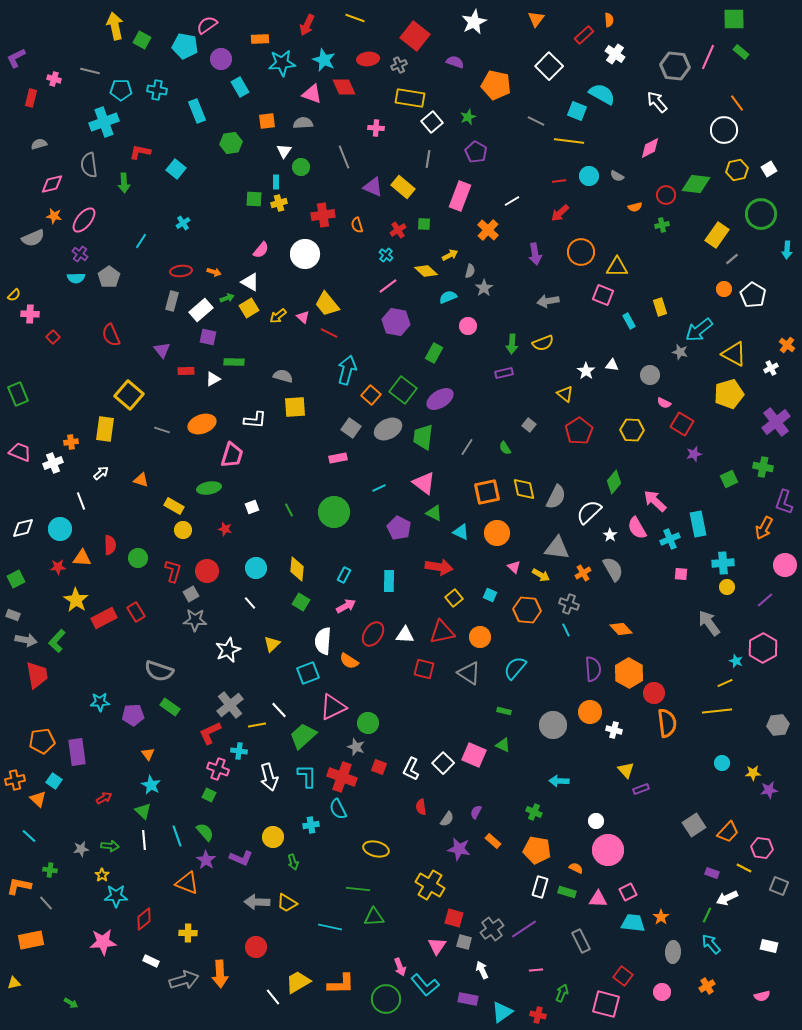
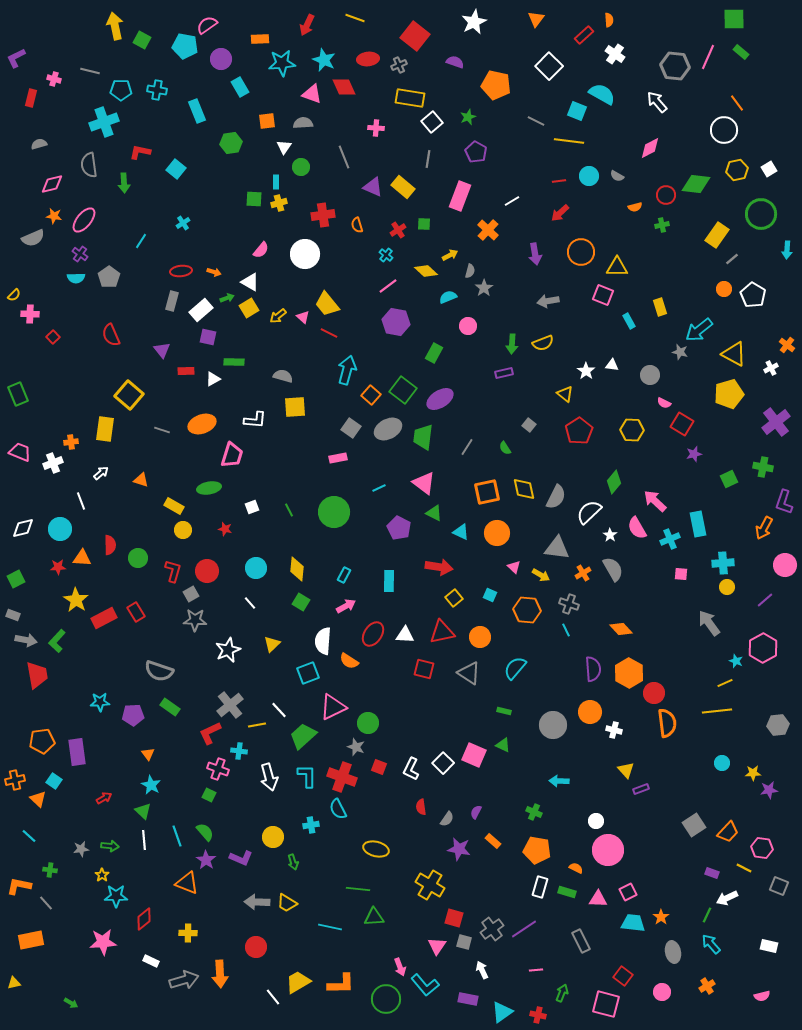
white triangle at (284, 151): moved 4 px up
gray ellipse at (673, 952): rotated 15 degrees counterclockwise
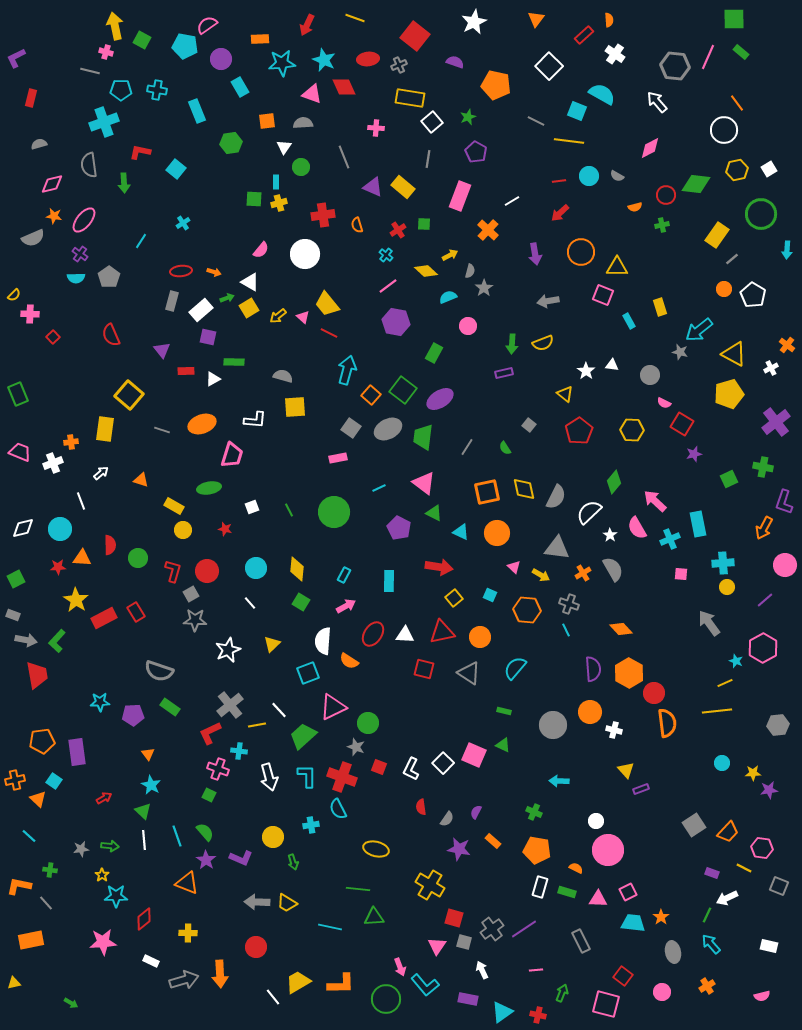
pink cross at (54, 79): moved 52 px right, 27 px up
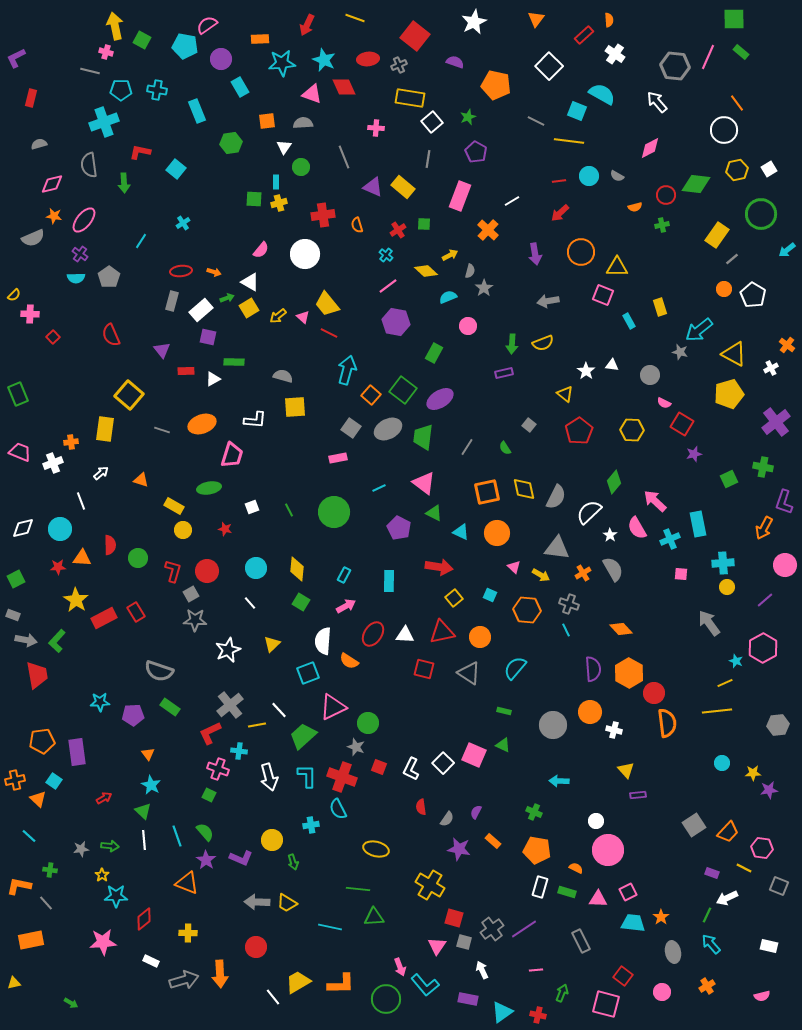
cyan arrow at (787, 250): rotated 48 degrees clockwise
purple rectangle at (641, 789): moved 3 px left, 6 px down; rotated 14 degrees clockwise
yellow circle at (273, 837): moved 1 px left, 3 px down
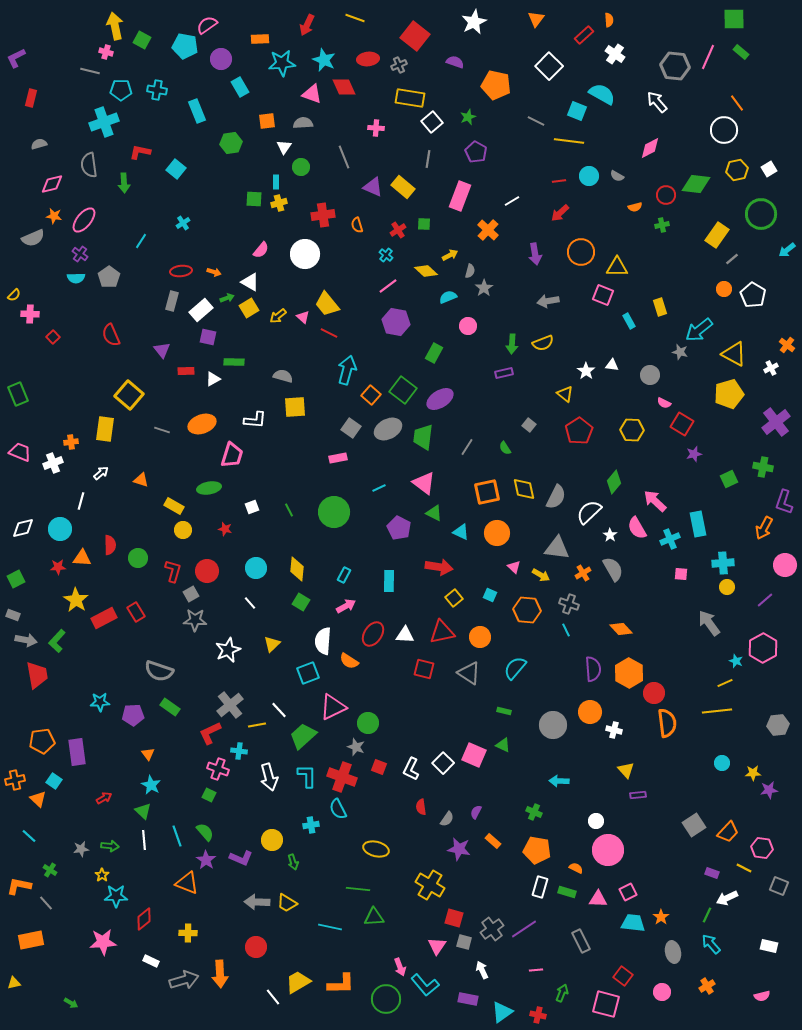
white line at (81, 501): rotated 36 degrees clockwise
green cross at (50, 870): rotated 24 degrees clockwise
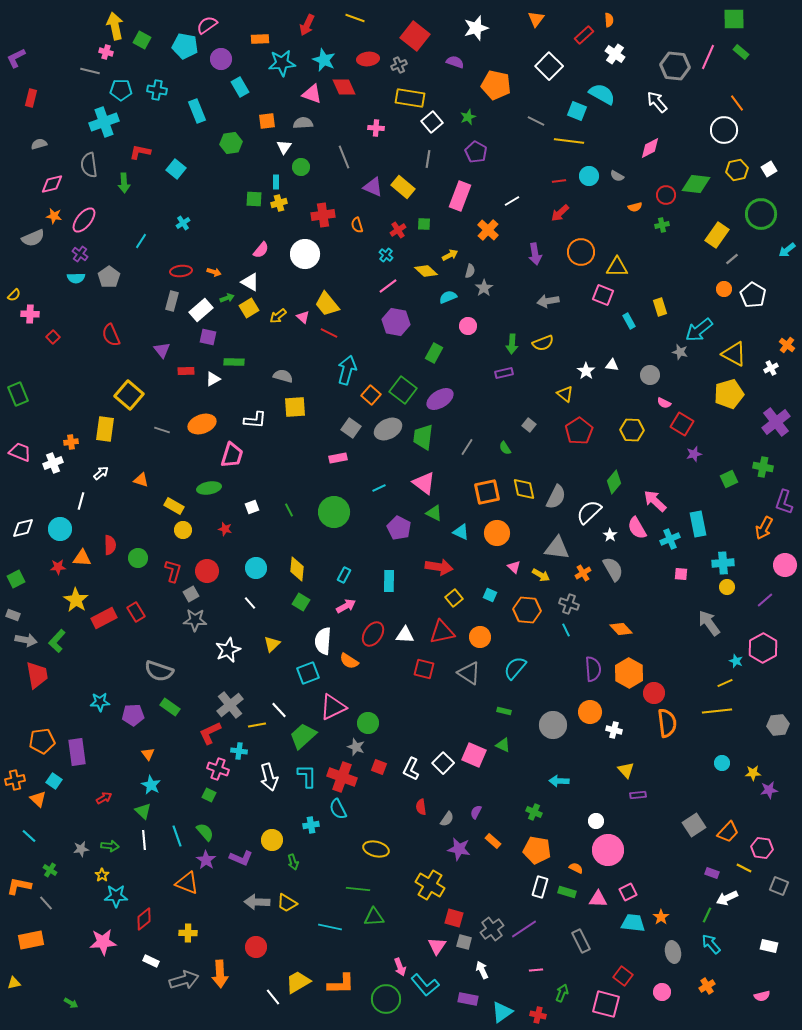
white star at (474, 22): moved 2 px right, 6 px down; rotated 10 degrees clockwise
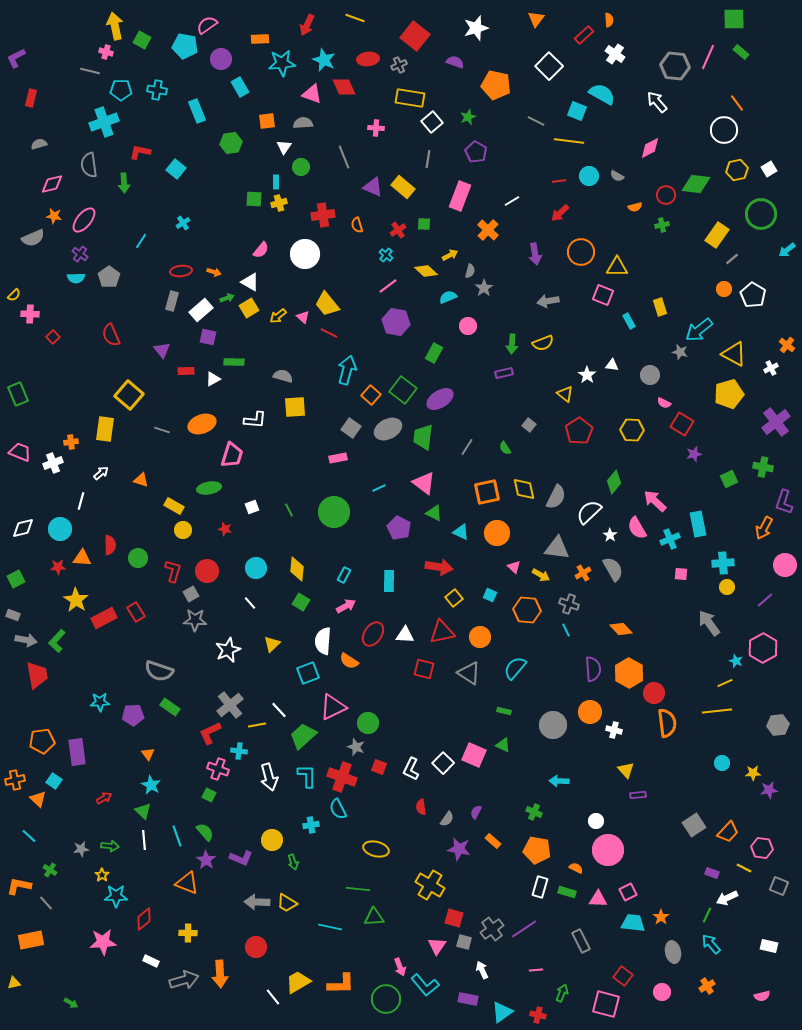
white star at (586, 371): moved 1 px right, 4 px down
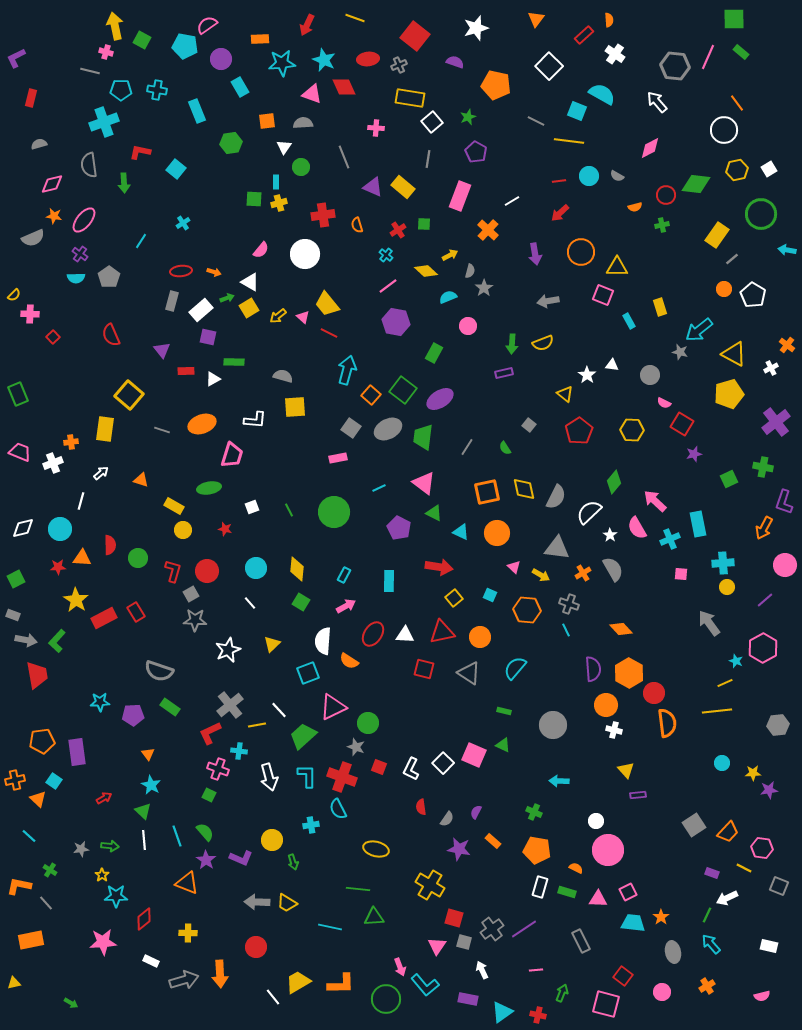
cyan arrow at (787, 250): rotated 48 degrees clockwise
orange circle at (590, 712): moved 16 px right, 7 px up
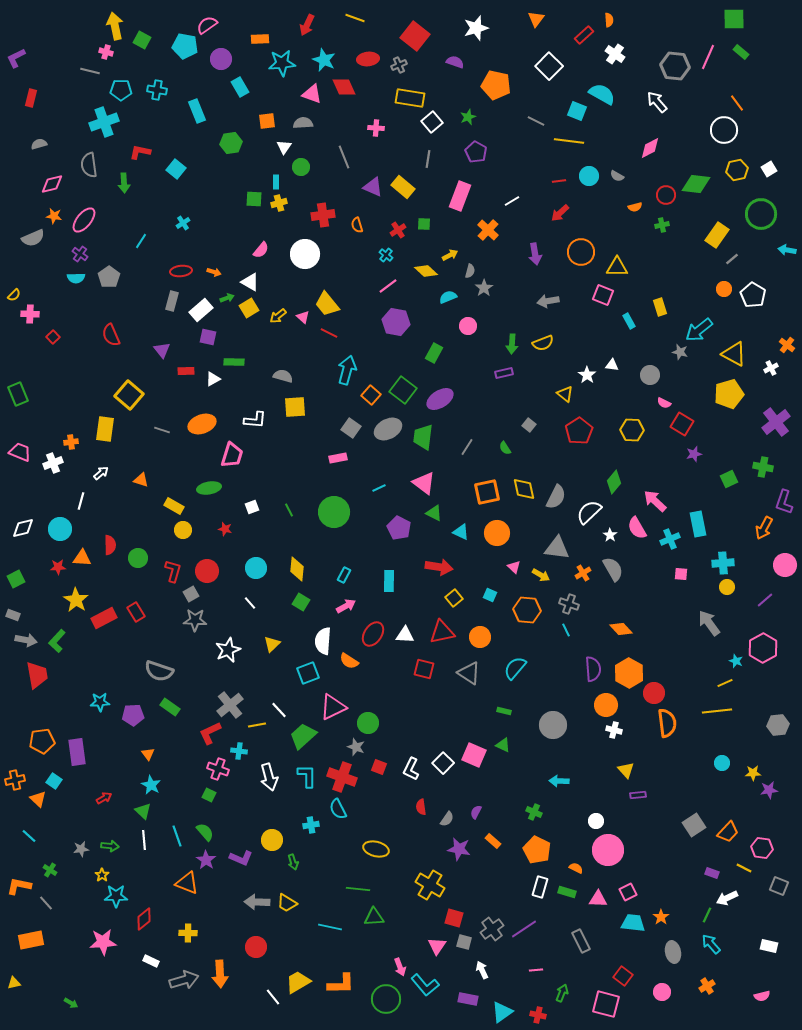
orange pentagon at (537, 850): rotated 16 degrees clockwise
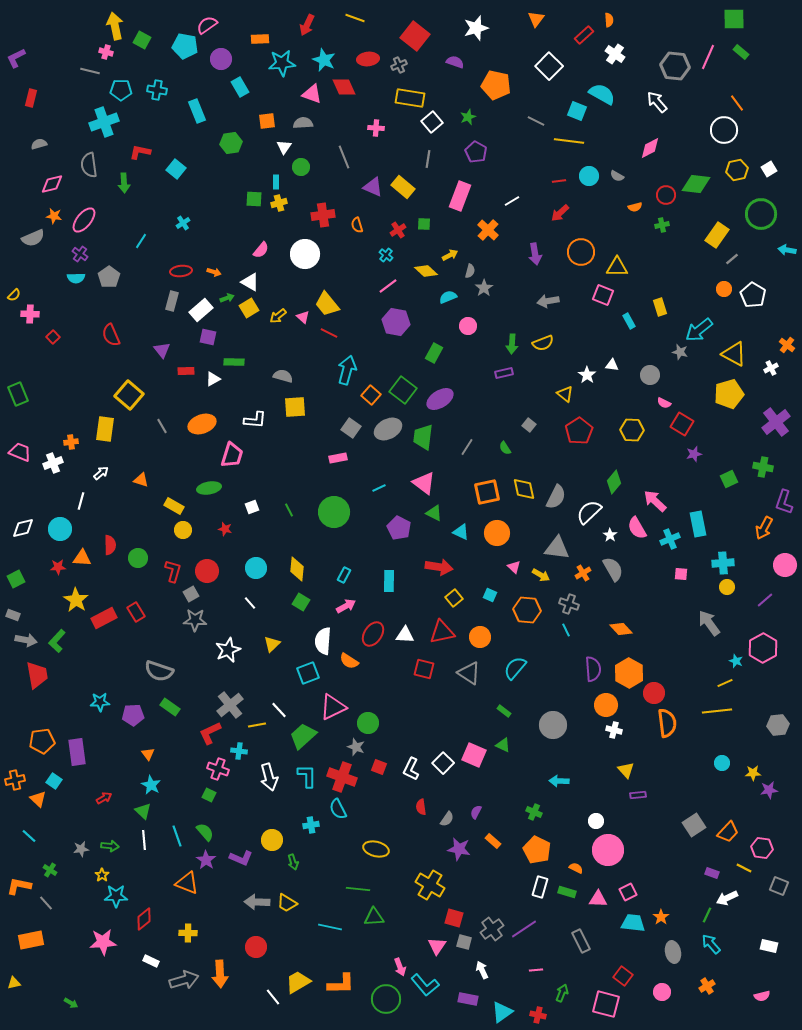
gray line at (162, 430): moved 4 px up; rotated 42 degrees clockwise
green rectangle at (504, 711): rotated 24 degrees clockwise
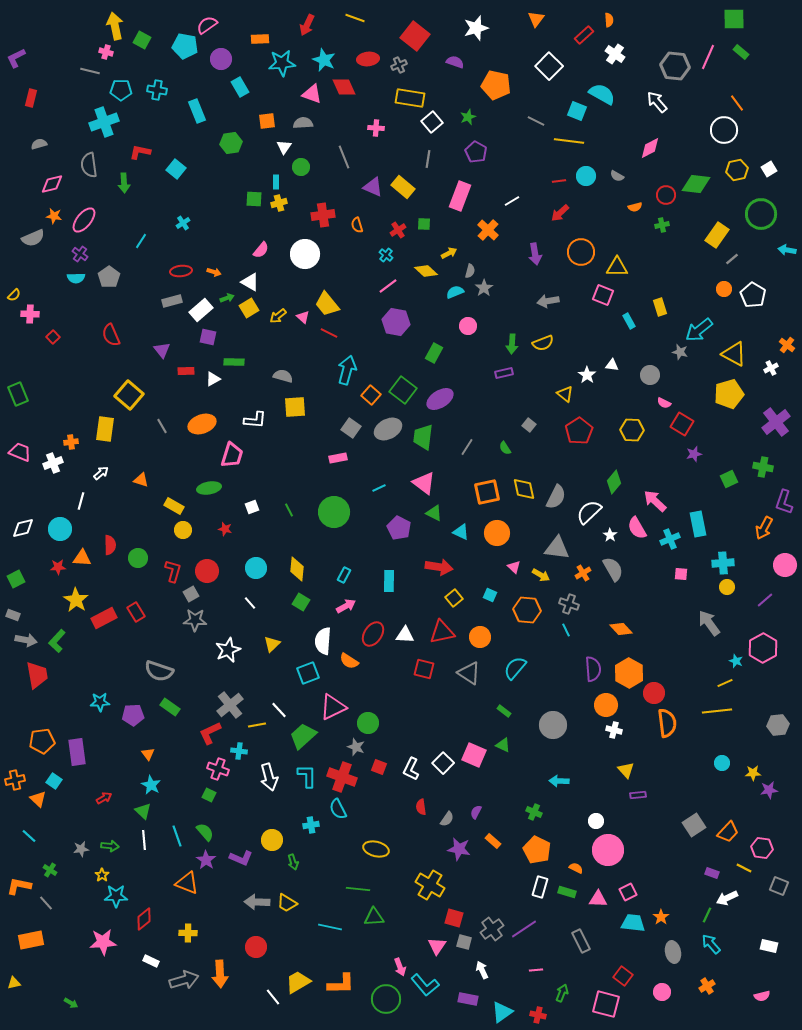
cyan circle at (589, 176): moved 3 px left
yellow arrow at (450, 255): moved 1 px left, 2 px up
cyan semicircle at (448, 297): moved 7 px right, 5 px up
gray rectangle at (172, 301): rotated 60 degrees clockwise
